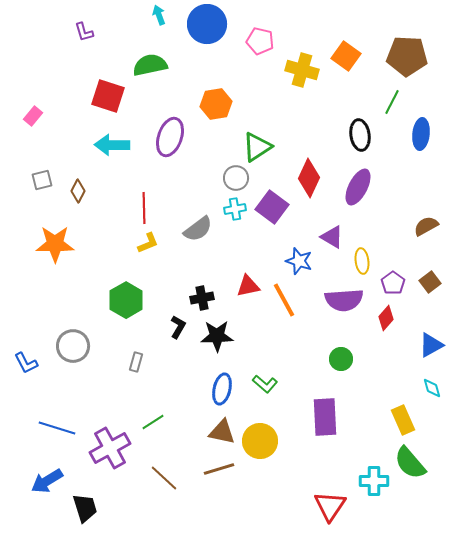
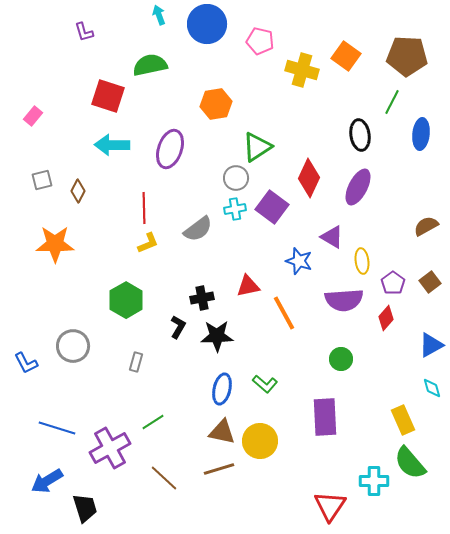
purple ellipse at (170, 137): moved 12 px down
orange line at (284, 300): moved 13 px down
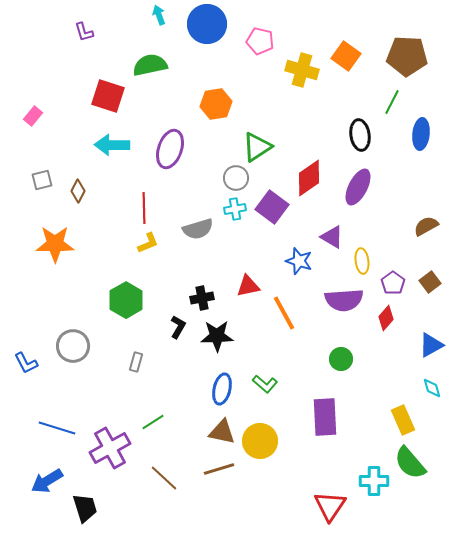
red diamond at (309, 178): rotated 30 degrees clockwise
gray semicircle at (198, 229): rotated 20 degrees clockwise
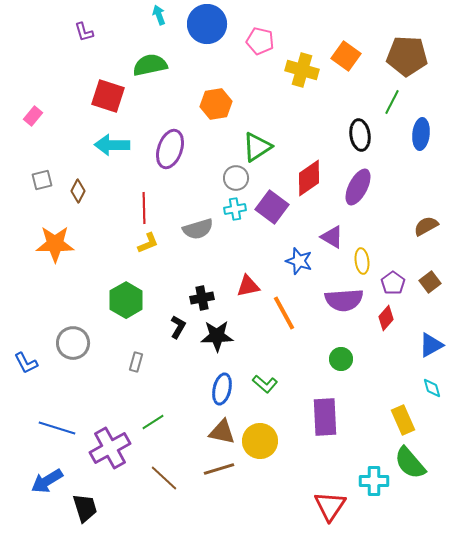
gray circle at (73, 346): moved 3 px up
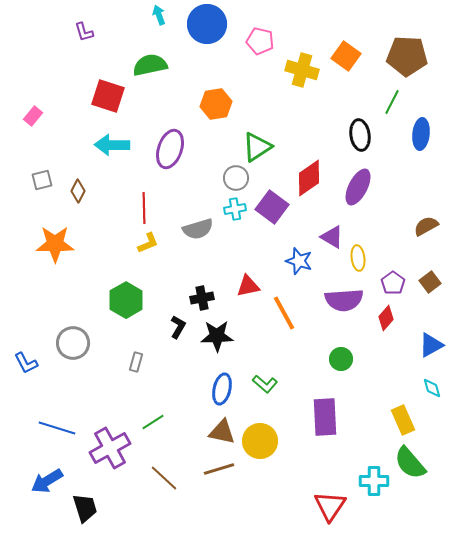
yellow ellipse at (362, 261): moved 4 px left, 3 px up
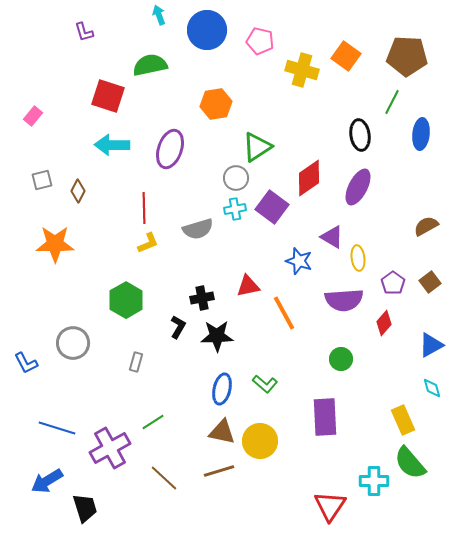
blue circle at (207, 24): moved 6 px down
red diamond at (386, 318): moved 2 px left, 5 px down
brown line at (219, 469): moved 2 px down
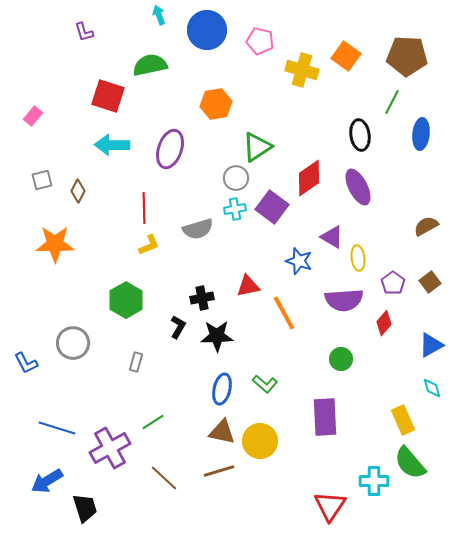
purple ellipse at (358, 187): rotated 54 degrees counterclockwise
yellow L-shape at (148, 243): moved 1 px right, 2 px down
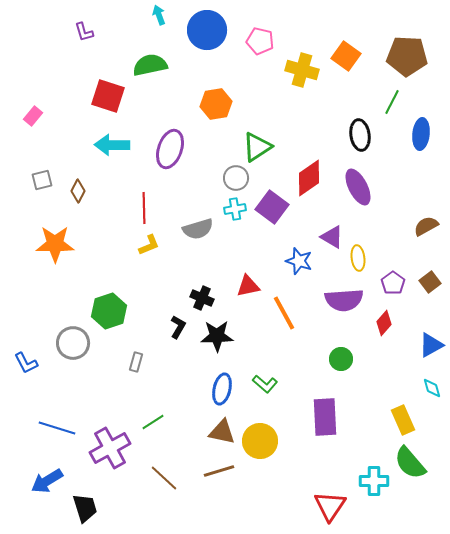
black cross at (202, 298): rotated 35 degrees clockwise
green hexagon at (126, 300): moved 17 px left, 11 px down; rotated 12 degrees clockwise
